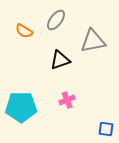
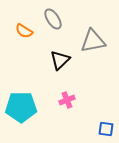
gray ellipse: moved 3 px left, 1 px up; rotated 70 degrees counterclockwise
black triangle: rotated 25 degrees counterclockwise
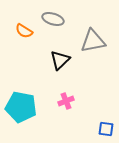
gray ellipse: rotated 40 degrees counterclockwise
pink cross: moved 1 px left, 1 px down
cyan pentagon: rotated 12 degrees clockwise
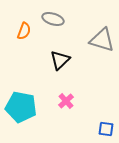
orange semicircle: rotated 102 degrees counterclockwise
gray triangle: moved 9 px right, 1 px up; rotated 28 degrees clockwise
pink cross: rotated 21 degrees counterclockwise
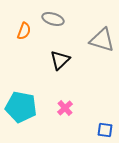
pink cross: moved 1 px left, 7 px down
blue square: moved 1 px left, 1 px down
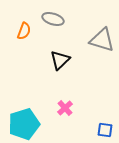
cyan pentagon: moved 3 px right, 17 px down; rotated 28 degrees counterclockwise
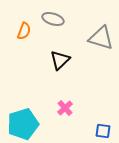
gray triangle: moved 1 px left, 2 px up
cyan pentagon: moved 1 px left
blue square: moved 2 px left, 1 px down
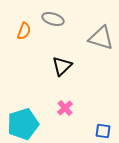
black triangle: moved 2 px right, 6 px down
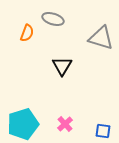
orange semicircle: moved 3 px right, 2 px down
black triangle: rotated 15 degrees counterclockwise
pink cross: moved 16 px down
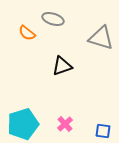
orange semicircle: rotated 108 degrees clockwise
black triangle: rotated 40 degrees clockwise
